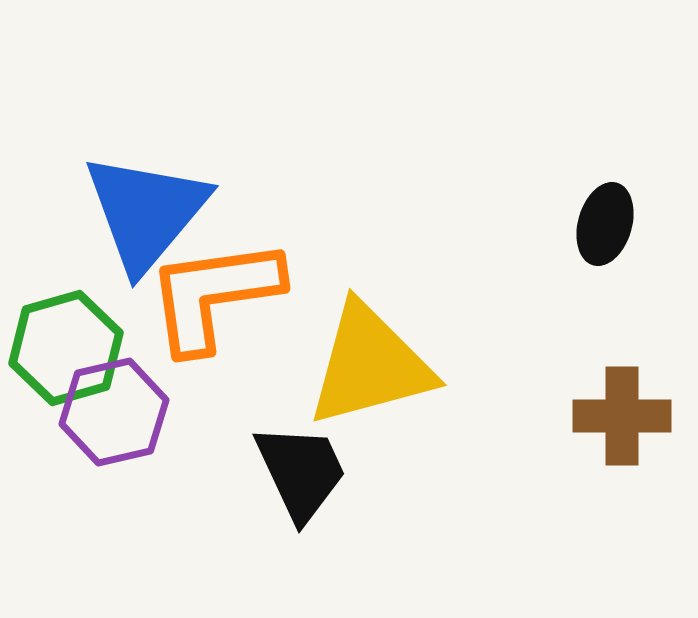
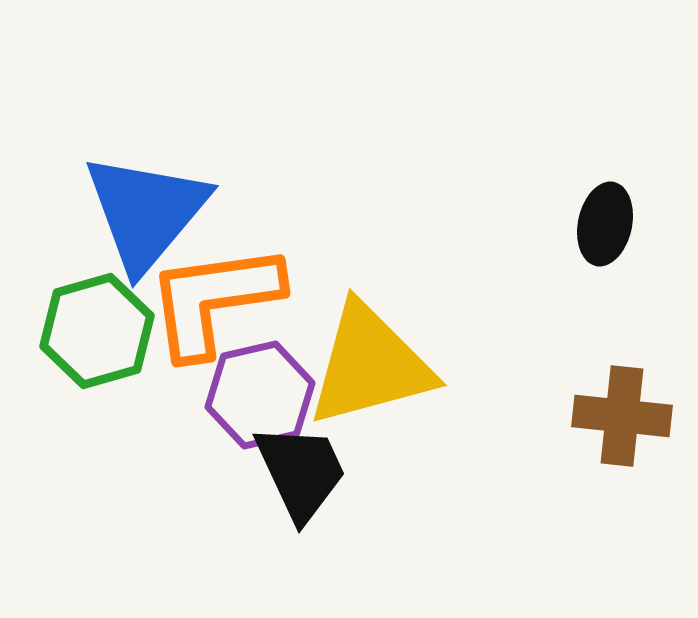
black ellipse: rotated 4 degrees counterclockwise
orange L-shape: moved 5 px down
green hexagon: moved 31 px right, 17 px up
purple hexagon: moved 146 px right, 17 px up
brown cross: rotated 6 degrees clockwise
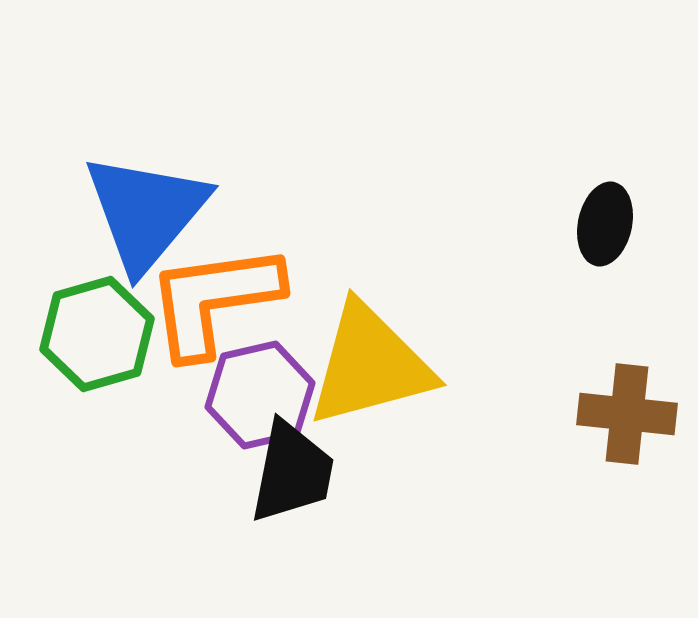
green hexagon: moved 3 px down
brown cross: moved 5 px right, 2 px up
black trapezoid: moved 9 px left; rotated 36 degrees clockwise
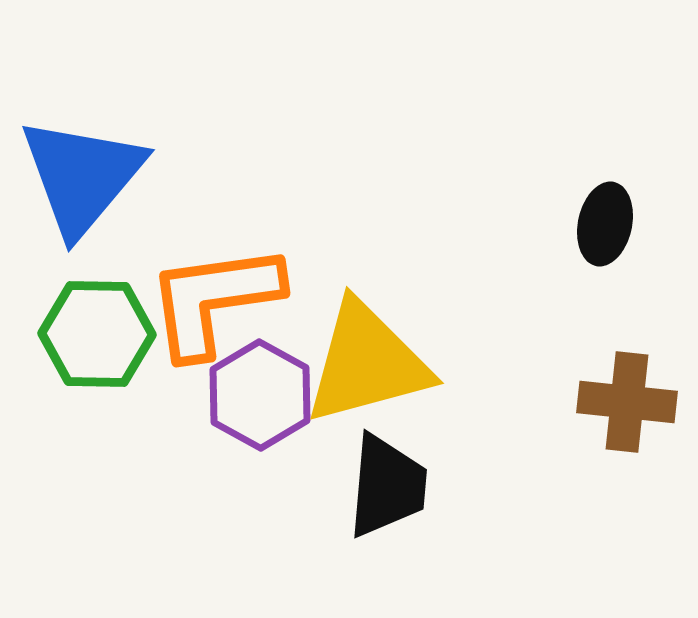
blue triangle: moved 64 px left, 36 px up
green hexagon: rotated 17 degrees clockwise
yellow triangle: moved 3 px left, 2 px up
purple hexagon: rotated 18 degrees counterclockwise
brown cross: moved 12 px up
black trapezoid: moved 95 px right, 14 px down; rotated 6 degrees counterclockwise
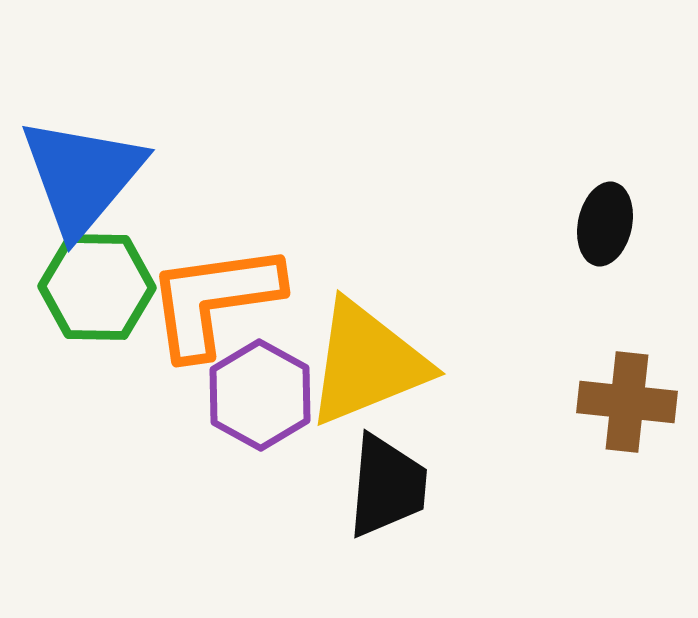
green hexagon: moved 47 px up
yellow triangle: rotated 7 degrees counterclockwise
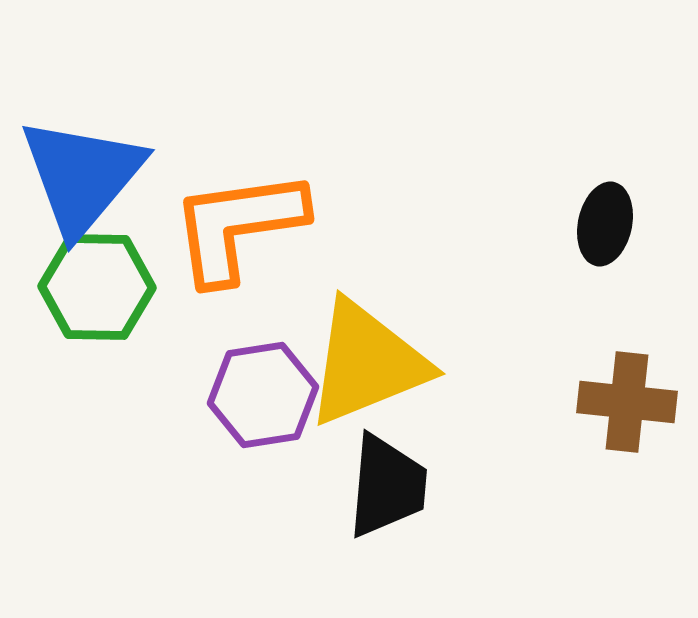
orange L-shape: moved 24 px right, 74 px up
purple hexagon: moved 3 px right; rotated 22 degrees clockwise
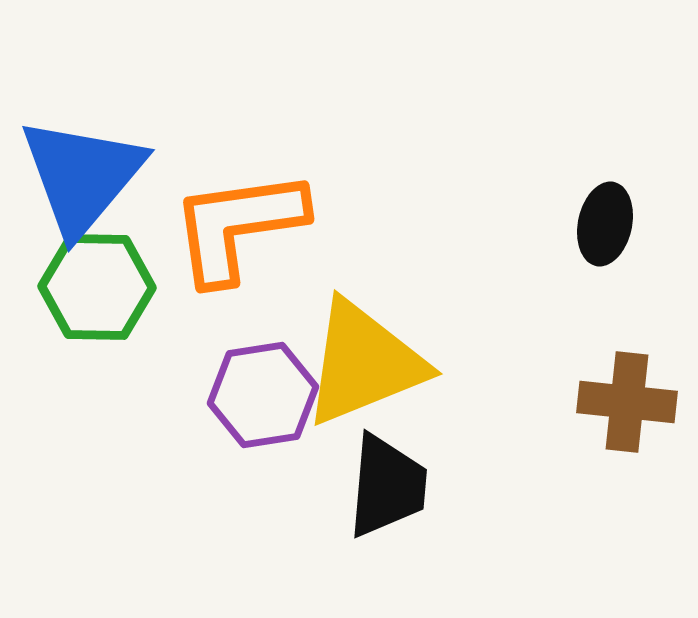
yellow triangle: moved 3 px left
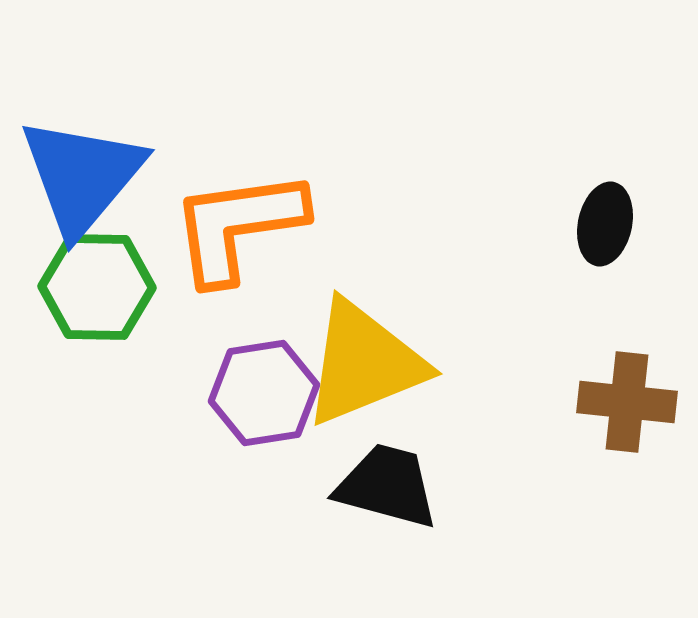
purple hexagon: moved 1 px right, 2 px up
black trapezoid: rotated 80 degrees counterclockwise
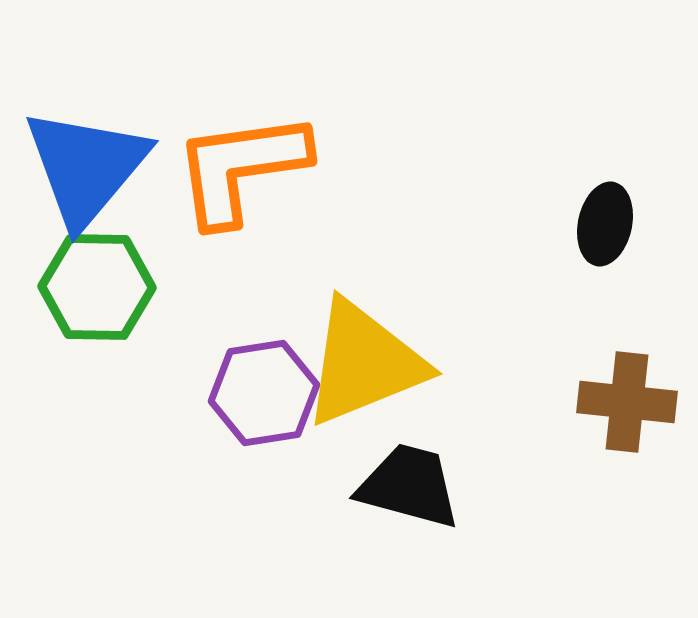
blue triangle: moved 4 px right, 9 px up
orange L-shape: moved 3 px right, 58 px up
black trapezoid: moved 22 px right
